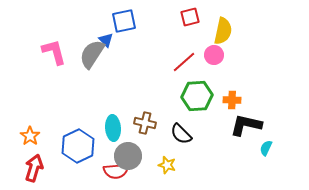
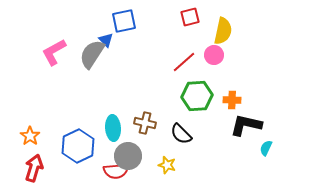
pink L-shape: rotated 104 degrees counterclockwise
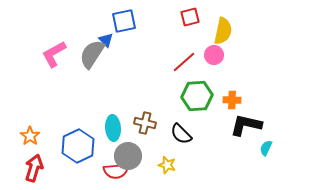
pink L-shape: moved 2 px down
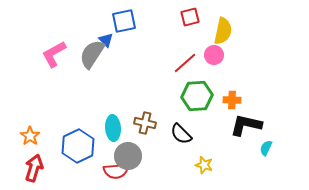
red line: moved 1 px right, 1 px down
yellow star: moved 37 px right
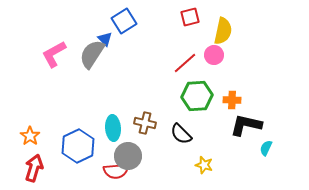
blue square: rotated 20 degrees counterclockwise
blue triangle: moved 1 px left, 1 px up
